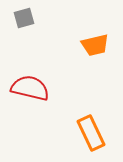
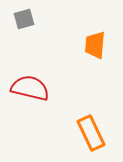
gray square: moved 1 px down
orange trapezoid: rotated 108 degrees clockwise
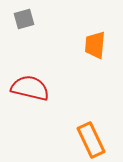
orange rectangle: moved 7 px down
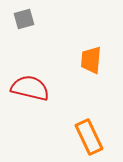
orange trapezoid: moved 4 px left, 15 px down
orange rectangle: moved 2 px left, 3 px up
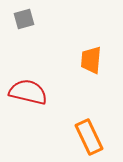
red semicircle: moved 2 px left, 4 px down
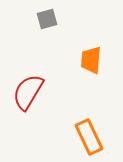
gray square: moved 23 px right
red semicircle: rotated 72 degrees counterclockwise
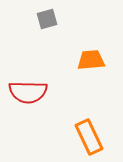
orange trapezoid: rotated 80 degrees clockwise
red semicircle: rotated 120 degrees counterclockwise
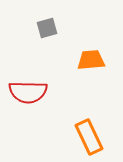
gray square: moved 9 px down
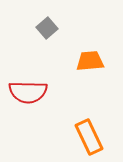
gray square: rotated 25 degrees counterclockwise
orange trapezoid: moved 1 px left, 1 px down
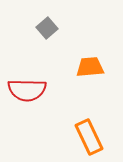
orange trapezoid: moved 6 px down
red semicircle: moved 1 px left, 2 px up
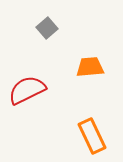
red semicircle: rotated 153 degrees clockwise
orange rectangle: moved 3 px right, 1 px up
